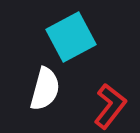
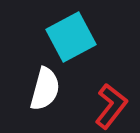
red L-shape: moved 1 px right
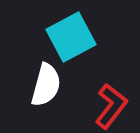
white semicircle: moved 1 px right, 4 px up
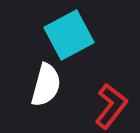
cyan square: moved 2 px left, 2 px up
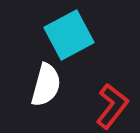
red L-shape: moved 1 px right
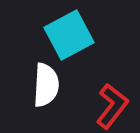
white semicircle: rotated 12 degrees counterclockwise
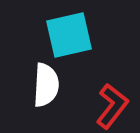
cyan square: rotated 15 degrees clockwise
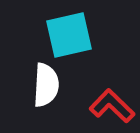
red L-shape: rotated 84 degrees counterclockwise
